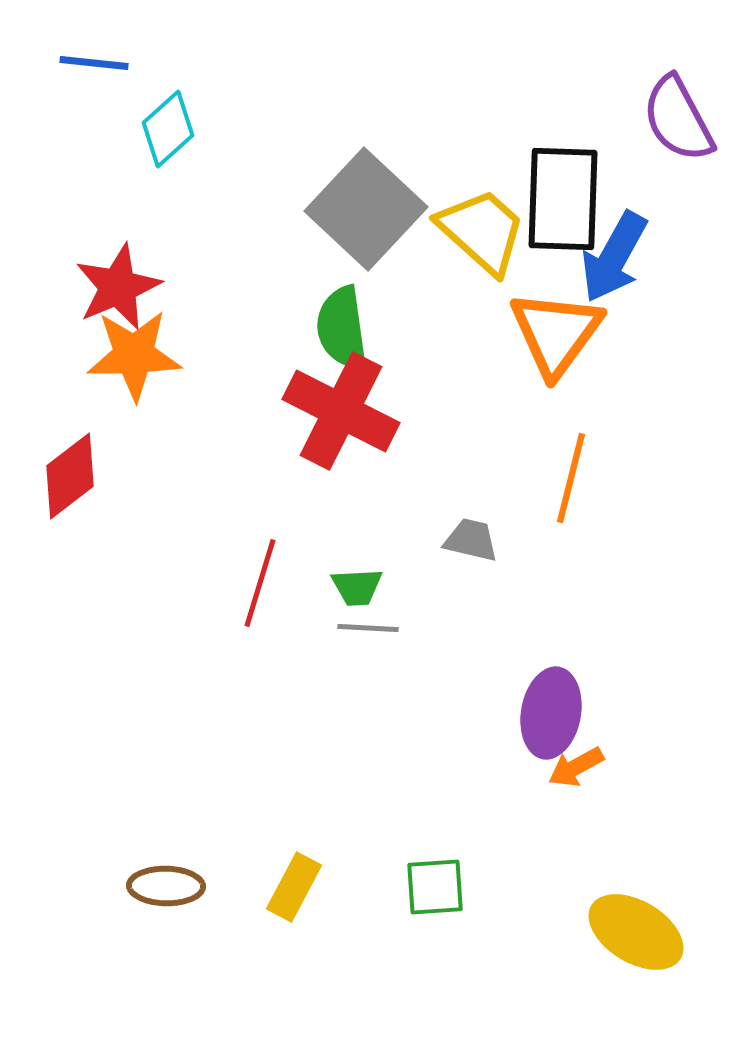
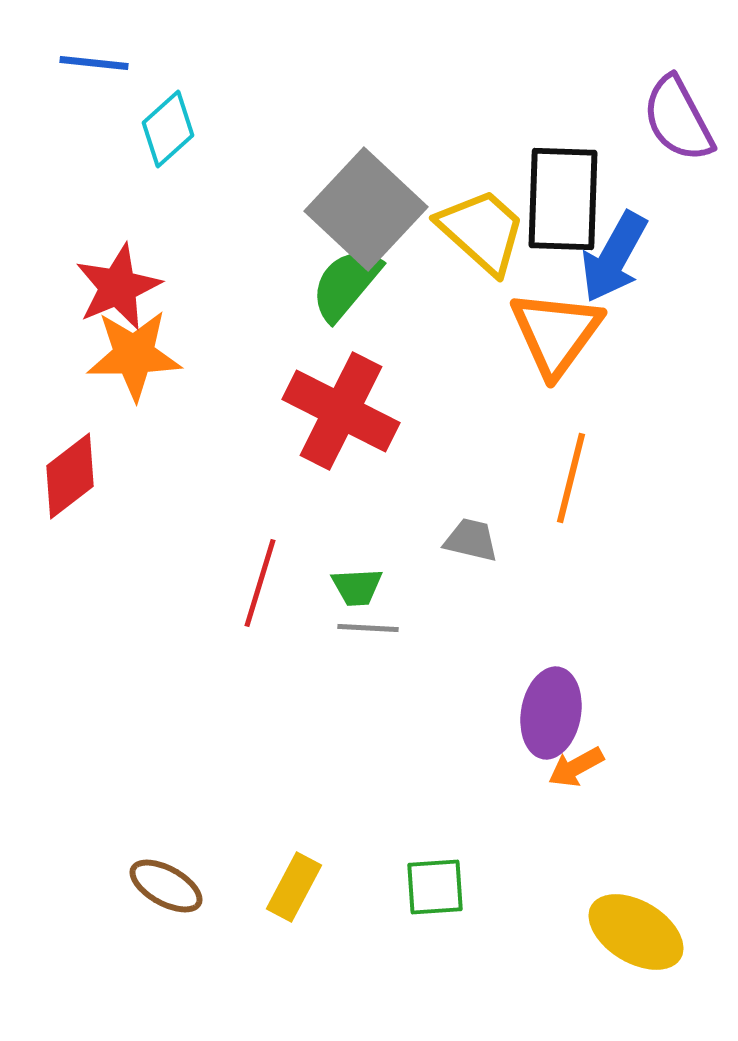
green semicircle: moved 4 px right, 44 px up; rotated 48 degrees clockwise
brown ellipse: rotated 28 degrees clockwise
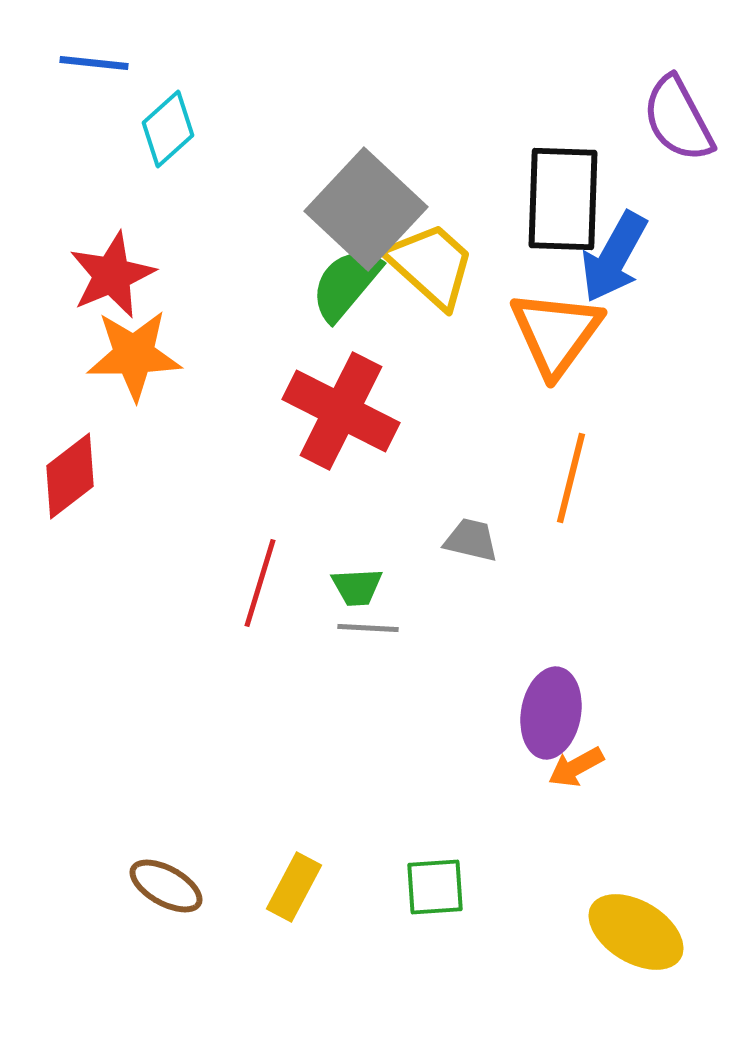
yellow trapezoid: moved 51 px left, 34 px down
red star: moved 6 px left, 12 px up
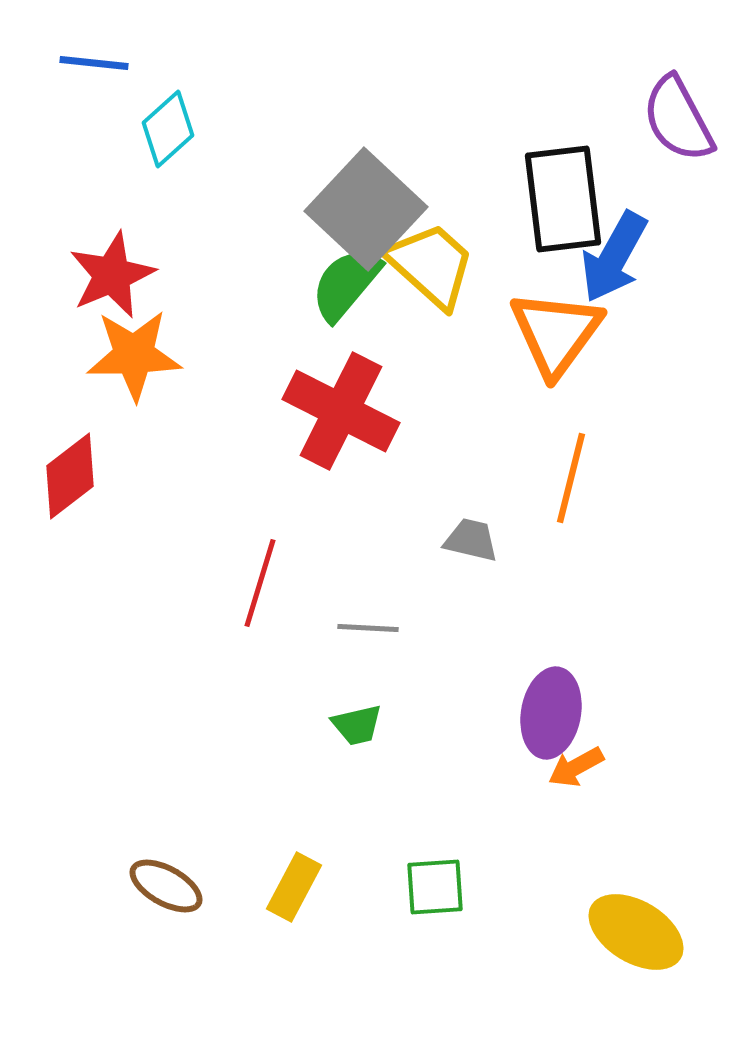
black rectangle: rotated 9 degrees counterclockwise
green trapezoid: moved 138 px down; rotated 10 degrees counterclockwise
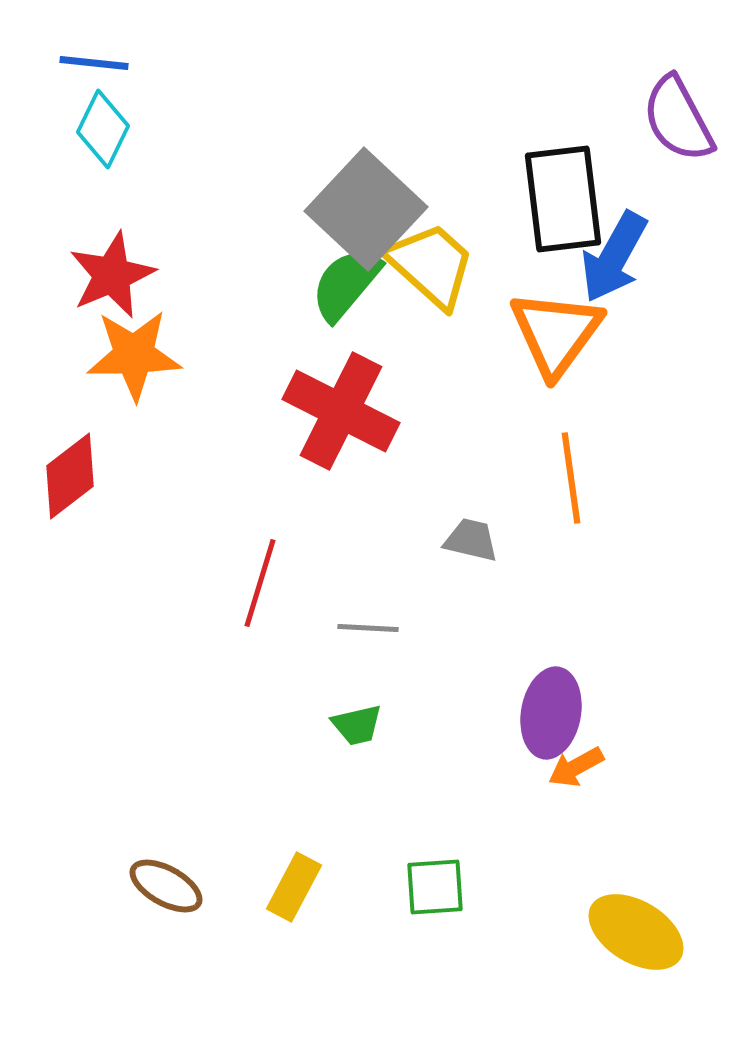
cyan diamond: moved 65 px left; rotated 22 degrees counterclockwise
orange line: rotated 22 degrees counterclockwise
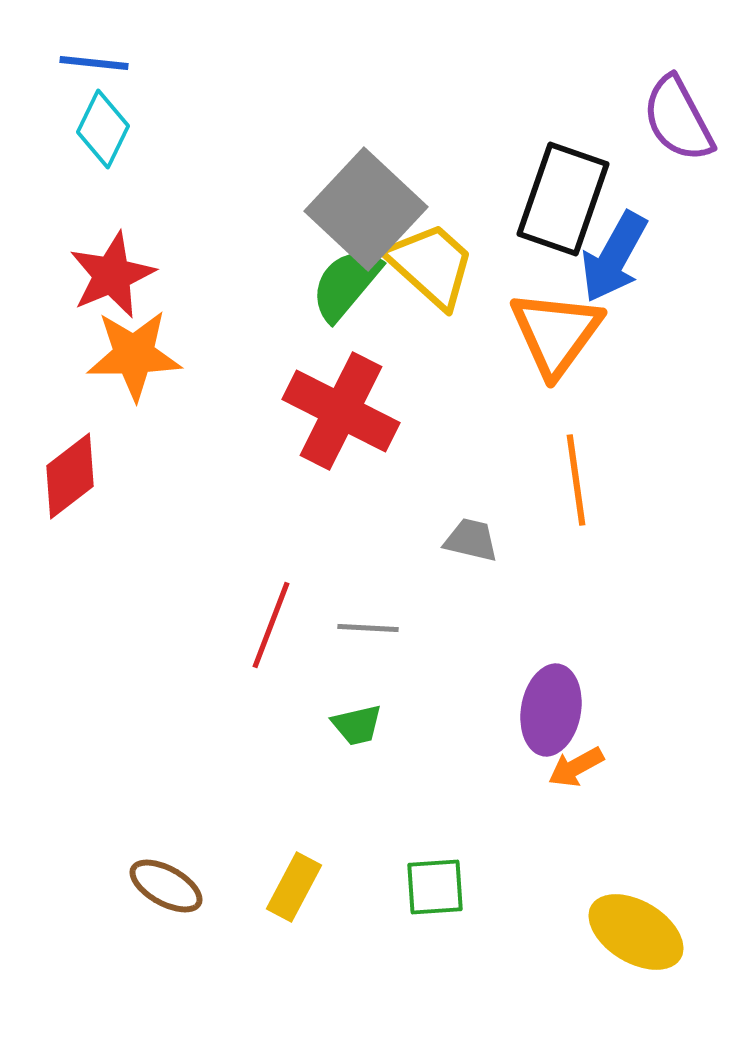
black rectangle: rotated 26 degrees clockwise
orange line: moved 5 px right, 2 px down
red line: moved 11 px right, 42 px down; rotated 4 degrees clockwise
purple ellipse: moved 3 px up
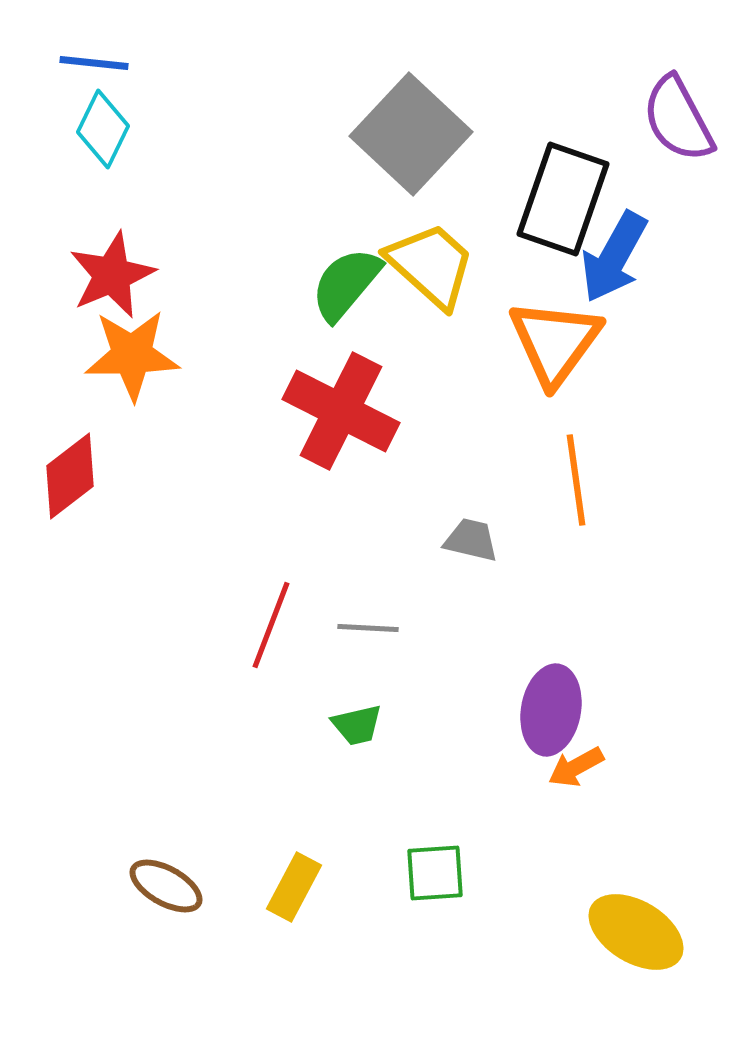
gray square: moved 45 px right, 75 px up
orange triangle: moved 1 px left, 9 px down
orange star: moved 2 px left
green square: moved 14 px up
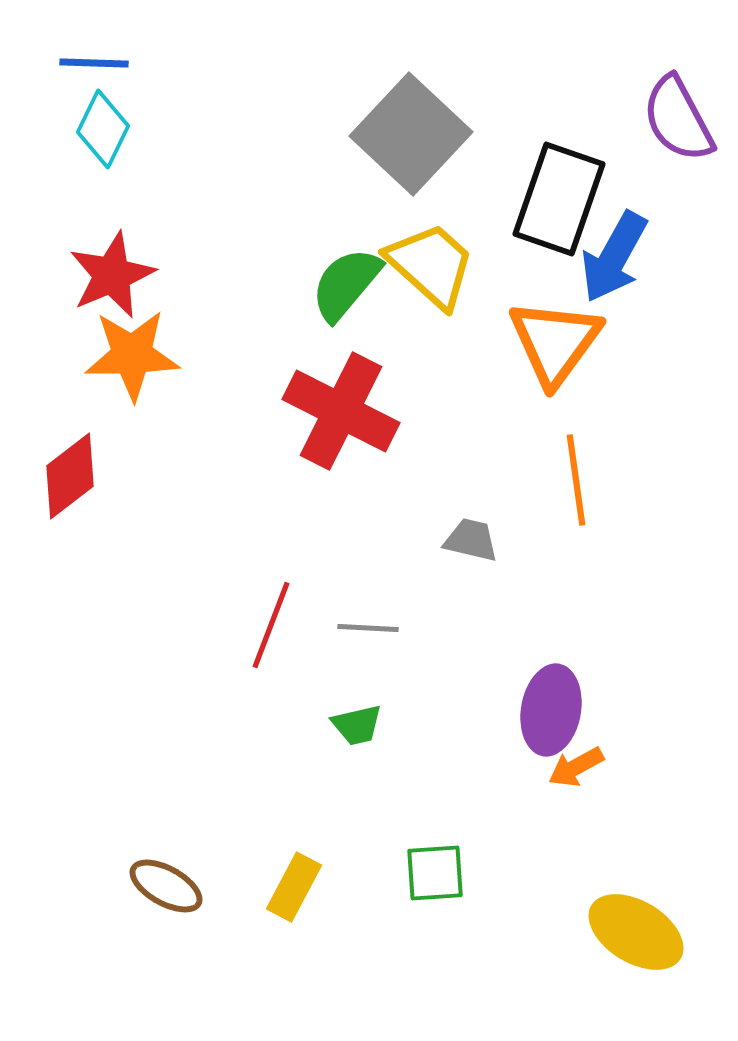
blue line: rotated 4 degrees counterclockwise
black rectangle: moved 4 px left
